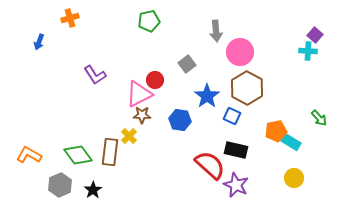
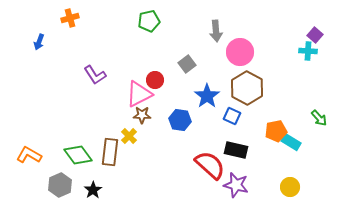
yellow circle: moved 4 px left, 9 px down
purple star: rotated 10 degrees counterclockwise
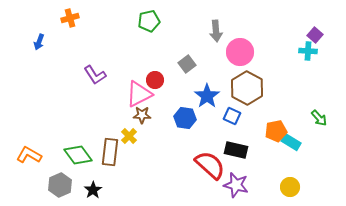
blue hexagon: moved 5 px right, 2 px up
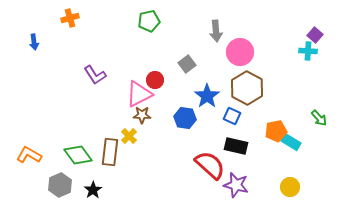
blue arrow: moved 5 px left; rotated 28 degrees counterclockwise
black rectangle: moved 4 px up
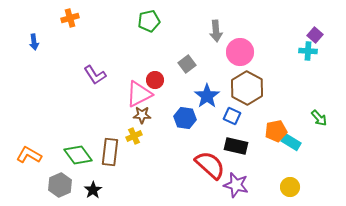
yellow cross: moved 5 px right; rotated 21 degrees clockwise
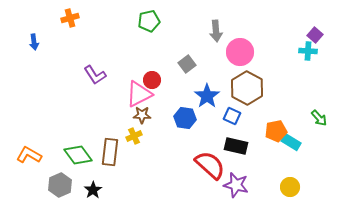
red circle: moved 3 px left
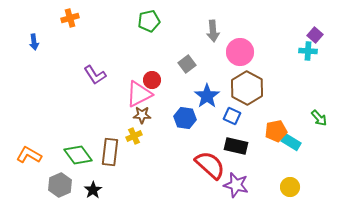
gray arrow: moved 3 px left
